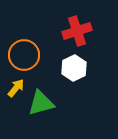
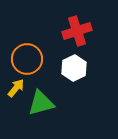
orange circle: moved 3 px right, 4 px down
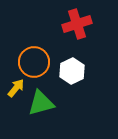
red cross: moved 7 px up
orange circle: moved 7 px right, 3 px down
white hexagon: moved 2 px left, 3 px down
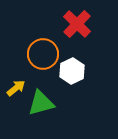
red cross: rotated 28 degrees counterclockwise
orange circle: moved 9 px right, 8 px up
yellow arrow: rotated 12 degrees clockwise
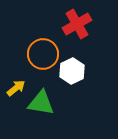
red cross: rotated 16 degrees clockwise
green triangle: rotated 24 degrees clockwise
